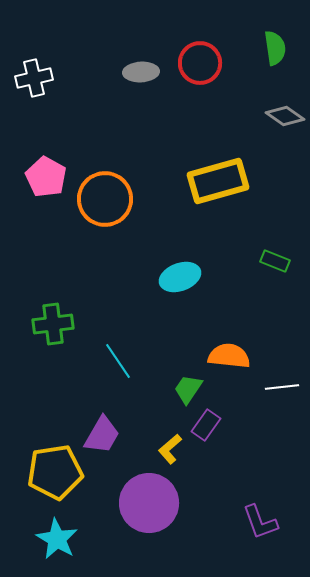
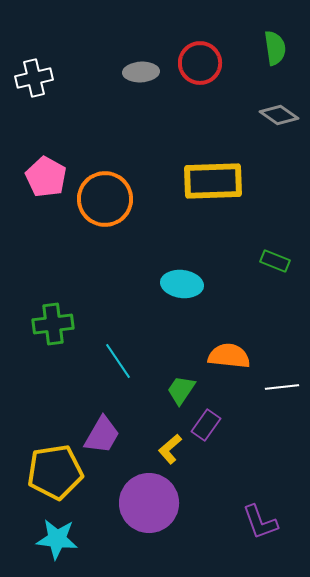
gray diamond: moved 6 px left, 1 px up
yellow rectangle: moved 5 px left; rotated 14 degrees clockwise
cyan ellipse: moved 2 px right, 7 px down; rotated 27 degrees clockwise
green trapezoid: moved 7 px left, 1 px down
cyan star: rotated 24 degrees counterclockwise
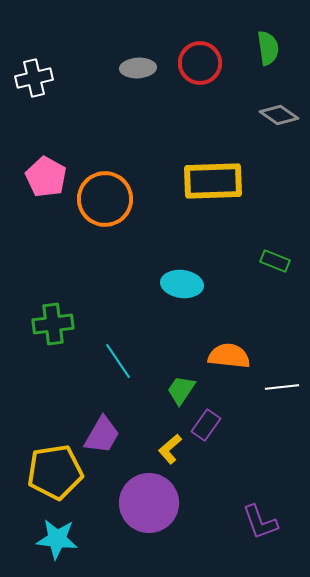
green semicircle: moved 7 px left
gray ellipse: moved 3 px left, 4 px up
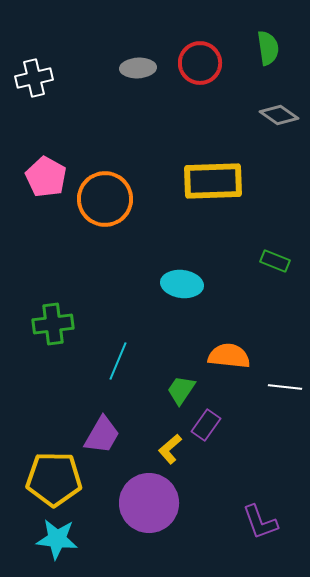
cyan line: rotated 57 degrees clockwise
white line: moved 3 px right; rotated 12 degrees clockwise
yellow pentagon: moved 1 px left, 7 px down; rotated 10 degrees clockwise
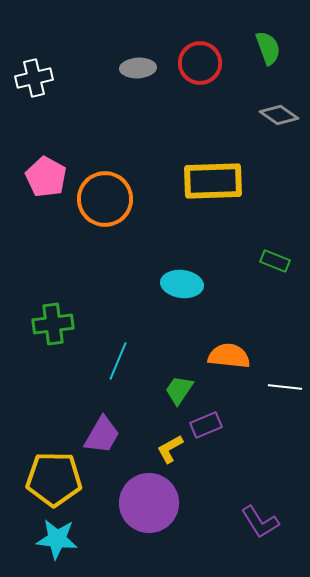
green semicircle: rotated 12 degrees counterclockwise
green trapezoid: moved 2 px left
purple rectangle: rotated 32 degrees clockwise
yellow L-shape: rotated 12 degrees clockwise
purple L-shape: rotated 12 degrees counterclockwise
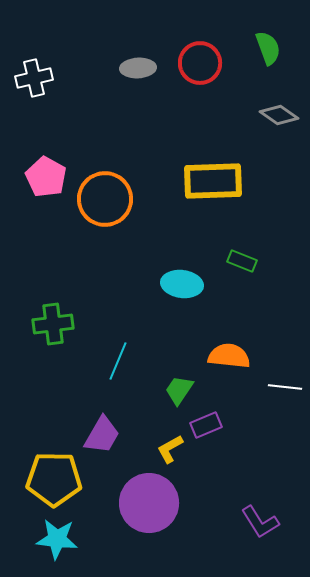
green rectangle: moved 33 px left
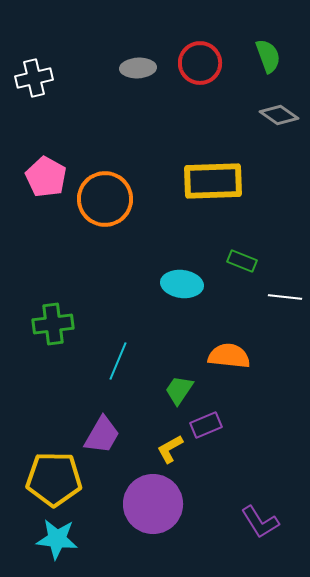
green semicircle: moved 8 px down
white line: moved 90 px up
purple circle: moved 4 px right, 1 px down
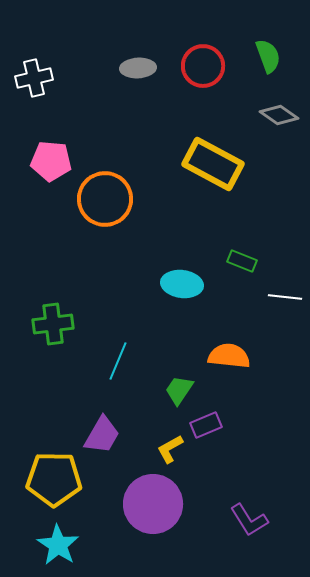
red circle: moved 3 px right, 3 px down
pink pentagon: moved 5 px right, 16 px up; rotated 24 degrees counterclockwise
yellow rectangle: moved 17 px up; rotated 30 degrees clockwise
purple L-shape: moved 11 px left, 2 px up
cyan star: moved 1 px right, 6 px down; rotated 27 degrees clockwise
